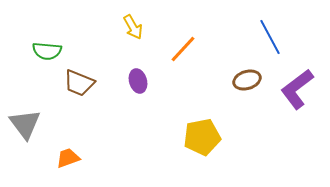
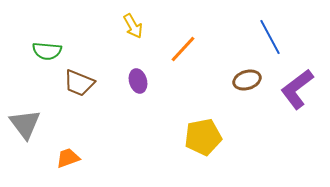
yellow arrow: moved 1 px up
yellow pentagon: moved 1 px right
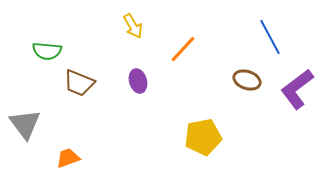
brown ellipse: rotated 36 degrees clockwise
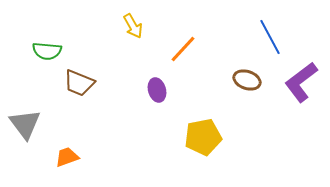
purple ellipse: moved 19 px right, 9 px down
purple L-shape: moved 4 px right, 7 px up
orange trapezoid: moved 1 px left, 1 px up
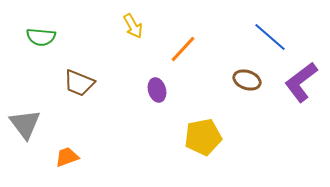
blue line: rotated 21 degrees counterclockwise
green semicircle: moved 6 px left, 14 px up
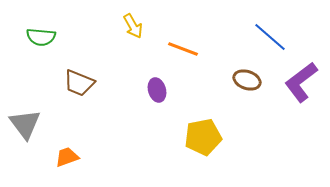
orange line: rotated 68 degrees clockwise
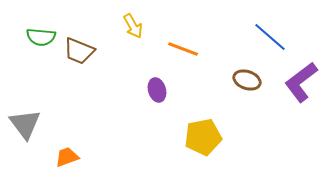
brown trapezoid: moved 32 px up
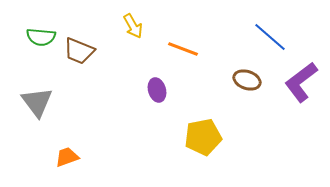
gray triangle: moved 12 px right, 22 px up
